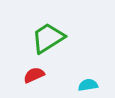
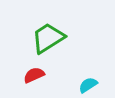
cyan semicircle: rotated 24 degrees counterclockwise
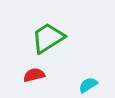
red semicircle: rotated 10 degrees clockwise
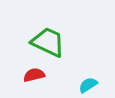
green trapezoid: moved 4 px down; rotated 57 degrees clockwise
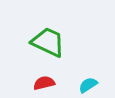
red semicircle: moved 10 px right, 8 px down
